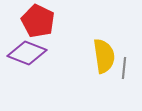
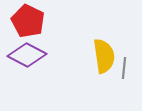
red pentagon: moved 10 px left
purple diamond: moved 2 px down; rotated 6 degrees clockwise
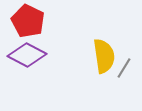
gray line: rotated 25 degrees clockwise
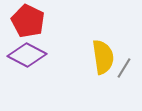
yellow semicircle: moved 1 px left, 1 px down
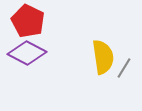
purple diamond: moved 2 px up
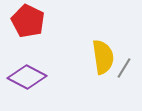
purple diamond: moved 24 px down
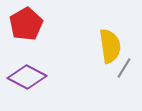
red pentagon: moved 2 px left, 3 px down; rotated 16 degrees clockwise
yellow semicircle: moved 7 px right, 11 px up
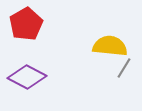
yellow semicircle: rotated 76 degrees counterclockwise
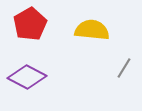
red pentagon: moved 4 px right
yellow semicircle: moved 18 px left, 16 px up
